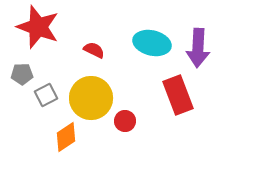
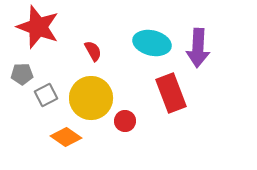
red semicircle: moved 1 px left, 1 px down; rotated 35 degrees clockwise
red rectangle: moved 7 px left, 2 px up
orange diamond: rotated 68 degrees clockwise
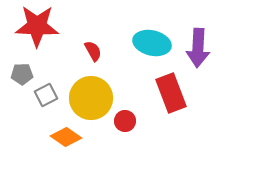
red star: moved 1 px left, 1 px up; rotated 18 degrees counterclockwise
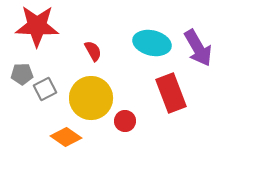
purple arrow: rotated 33 degrees counterclockwise
gray square: moved 1 px left, 6 px up
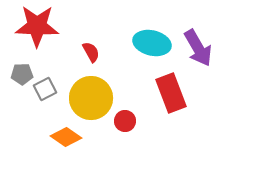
red semicircle: moved 2 px left, 1 px down
